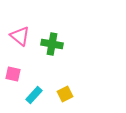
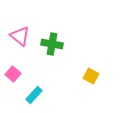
pink square: rotated 28 degrees clockwise
yellow square: moved 26 px right, 18 px up; rotated 35 degrees counterclockwise
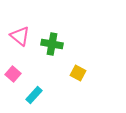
yellow square: moved 13 px left, 3 px up
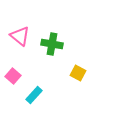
pink square: moved 2 px down
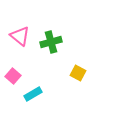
green cross: moved 1 px left, 2 px up; rotated 25 degrees counterclockwise
cyan rectangle: moved 1 px left, 1 px up; rotated 18 degrees clockwise
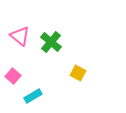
green cross: rotated 35 degrees counterclockwise
cyan rectangle: moved 2 px down
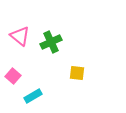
green cross: rotated 25 degrees clockwise
yellow square: moved 1 px left; rotated 21 degrees counterclockwise
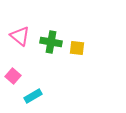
green cross: rotated 35 degrees clockwise
yellow square: moved 25 px up
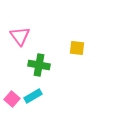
pink triangle: rotated 15 degrees clockwise
green cross: moved 12 px left, 23 px down
pink square: moved 1 px left, 23 px down
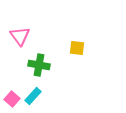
cyan rectangle: rotated 18 degrees counterclockwise
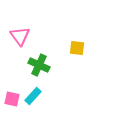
green cross: rotated 15 degrees clockwise
pink square: rotated 28 degrees counterclockwise
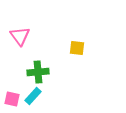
green cross: moved 1 px left, 7 px down; rotated 30 degrees counterclockwise
